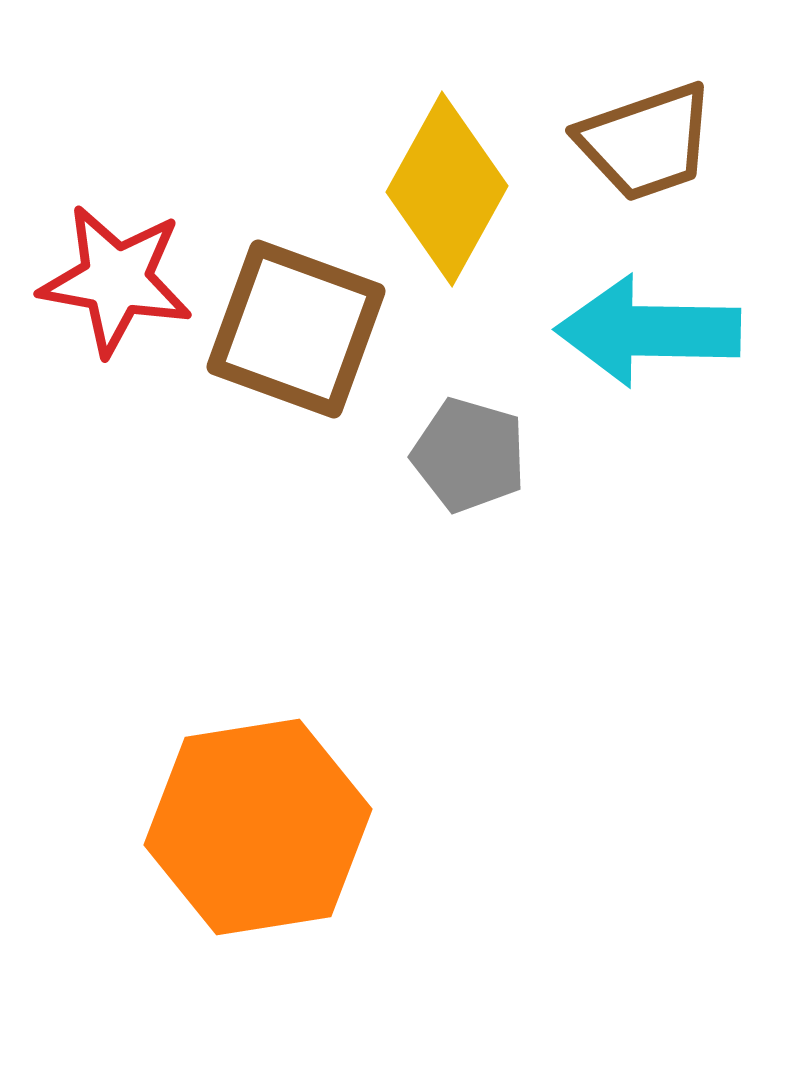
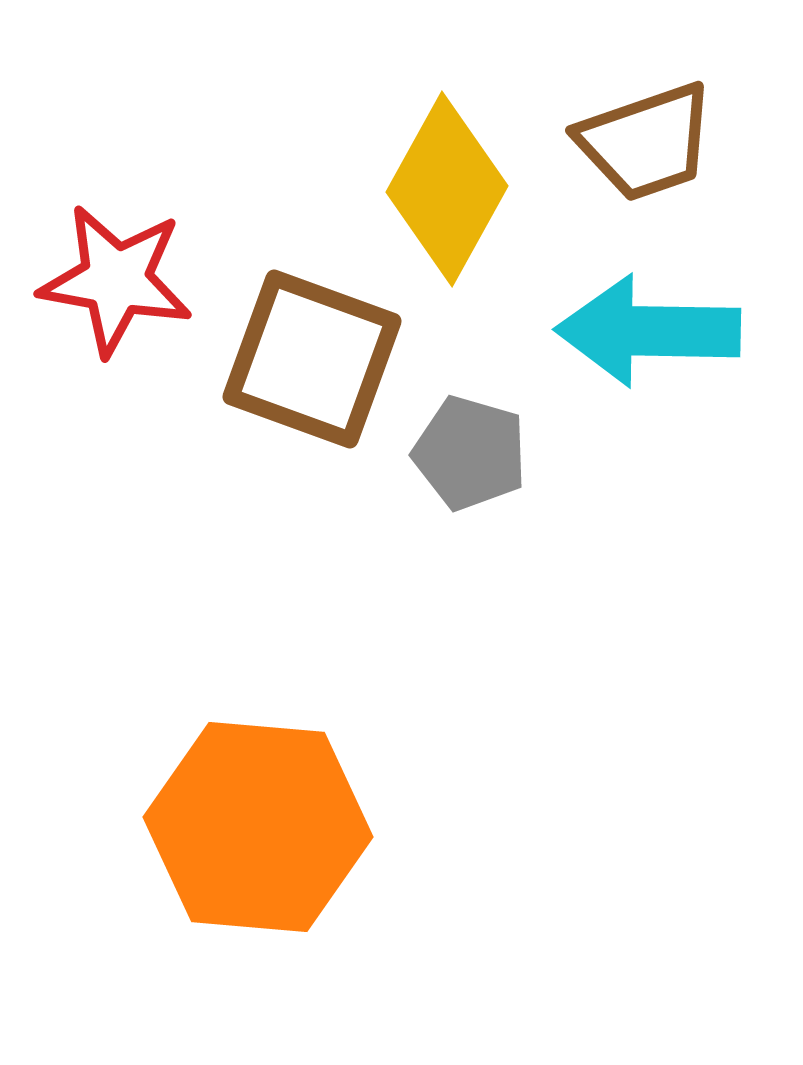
brown square: moved 16 px right, 30 px down
gray pentagon: moved 1 px right, 2 px up
orange hexagon: rotated 14 degrees clockwise
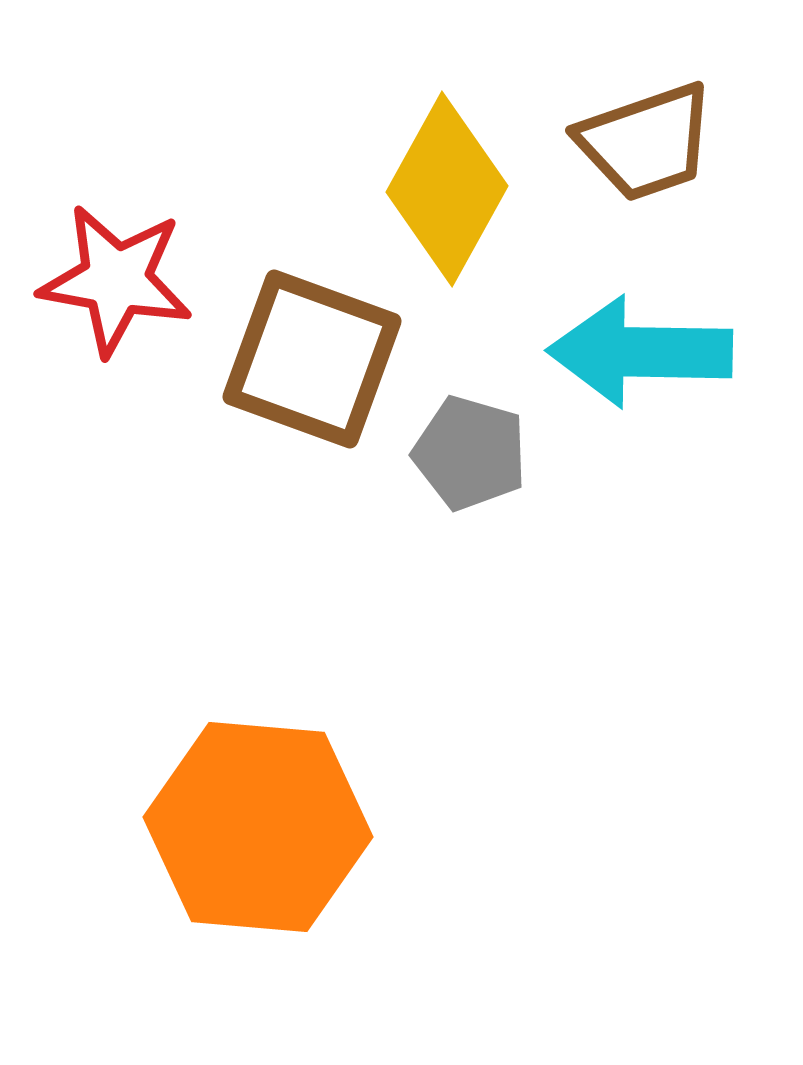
cyan arrow: moved 8 px left, 21 px down
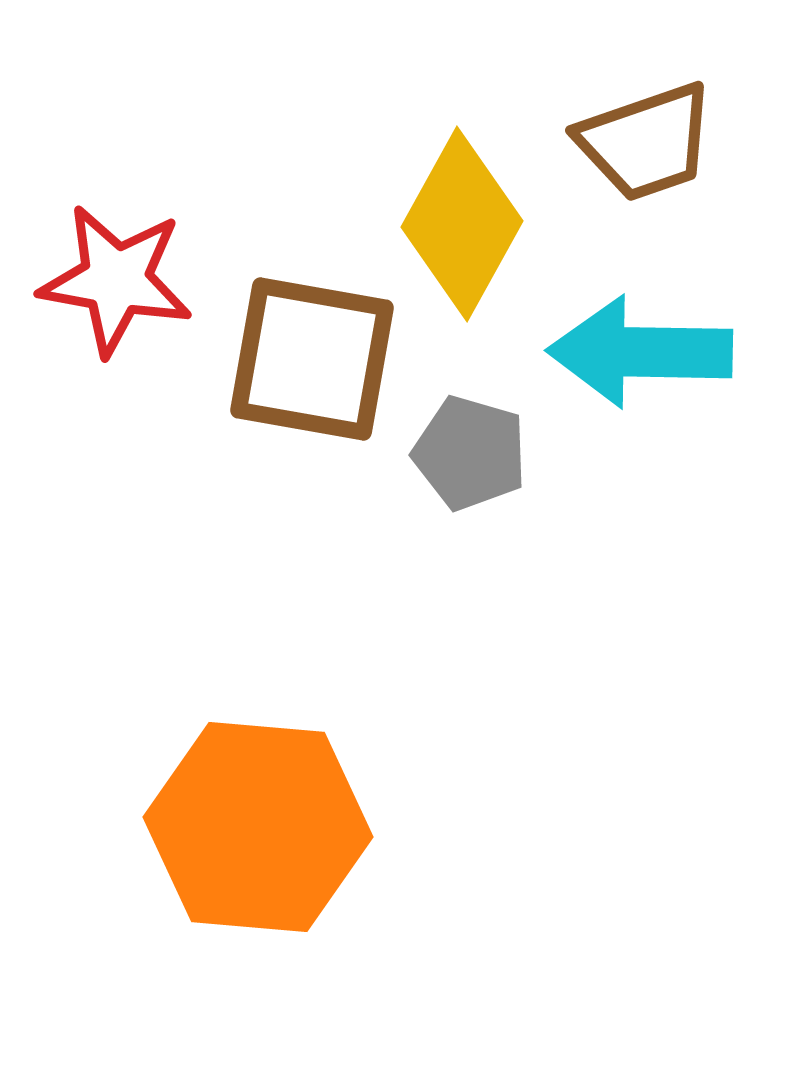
yellow diamond: moved 15 px right, 35 px down
brown square: rotated 10 degrees counterclockwise
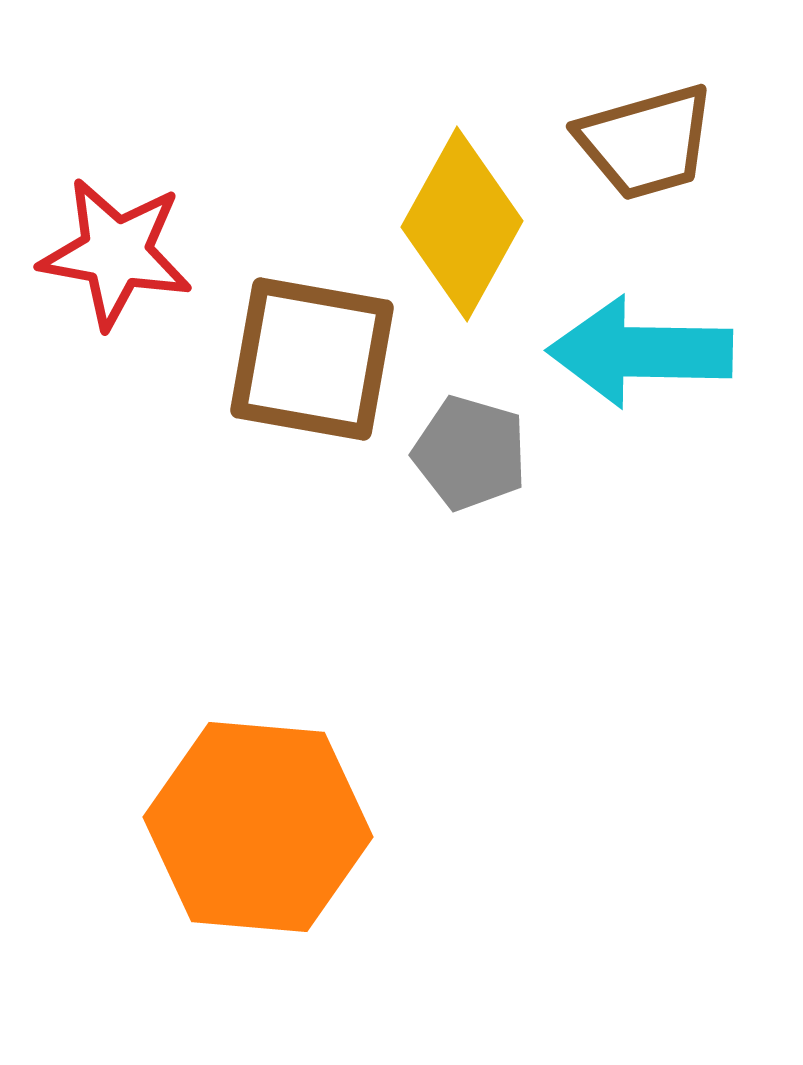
brown trapezoid: rotated 3 degrees clockwise
red star: moved 27 px up
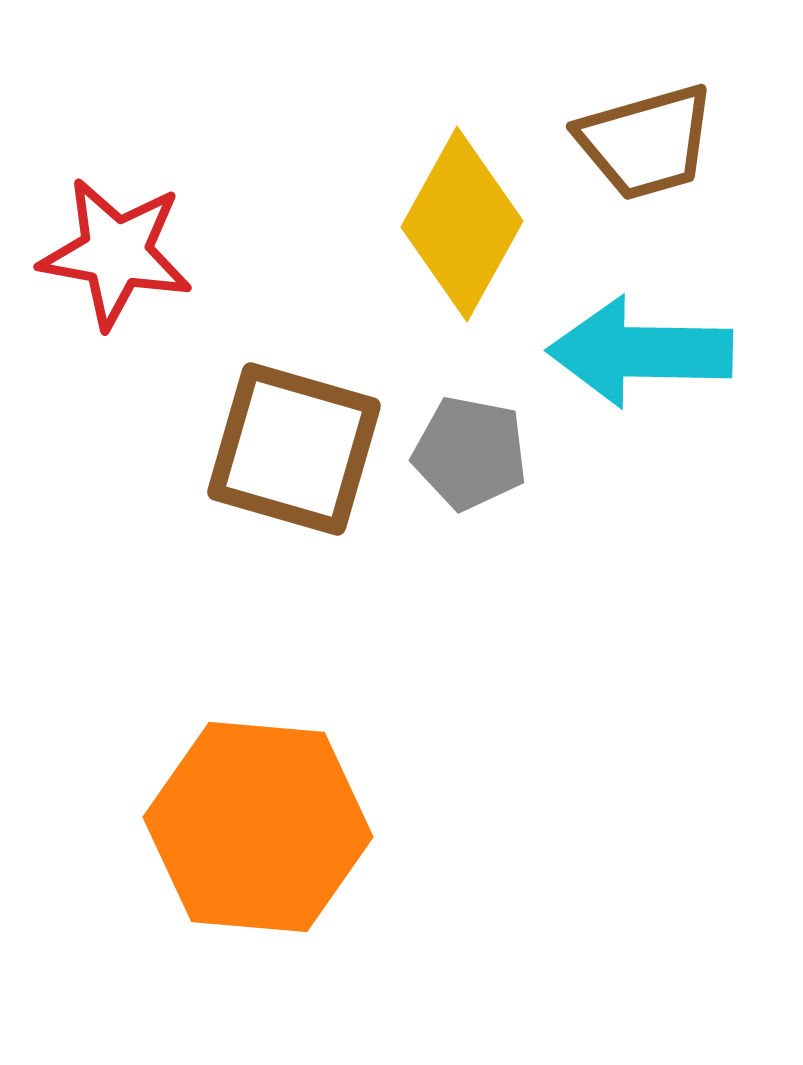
brown square: moved 18 px left, 90 px down; rotated 6 degrees clockwise
gray pentagon: rotated 5 degrees counterclockwise
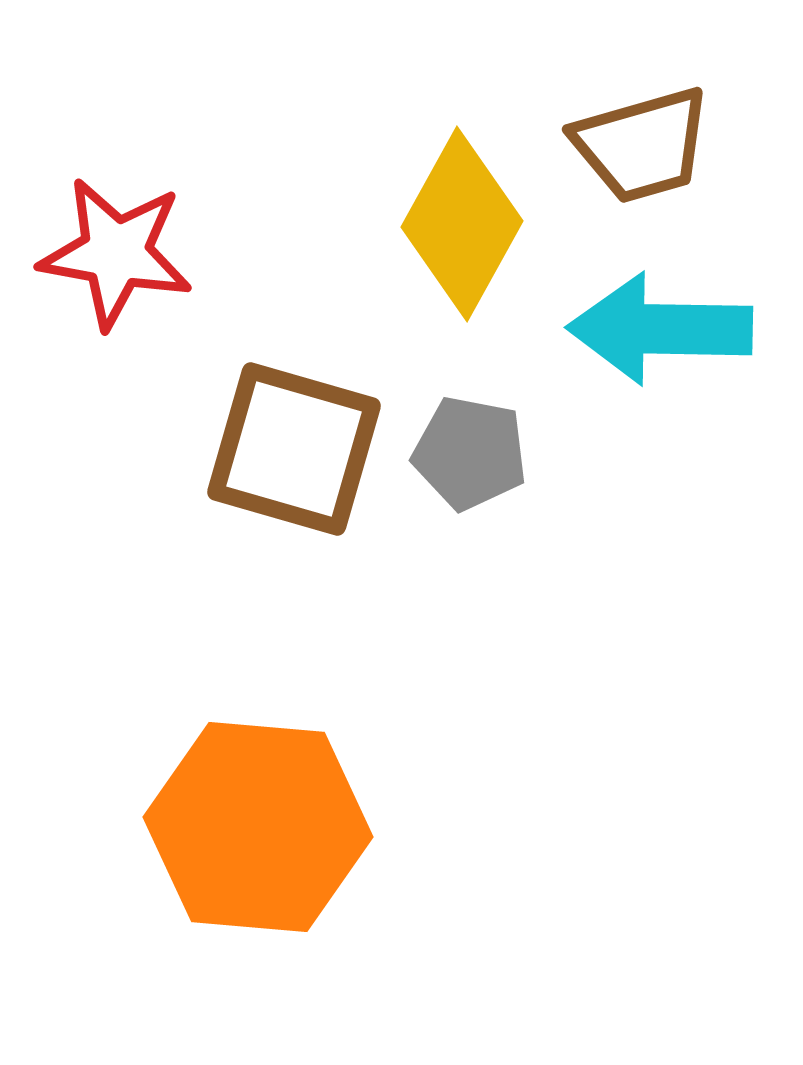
brown trapezoid: moved 4 px left, 3 px down
cyan arrow: moved 20 px right, 23 px up
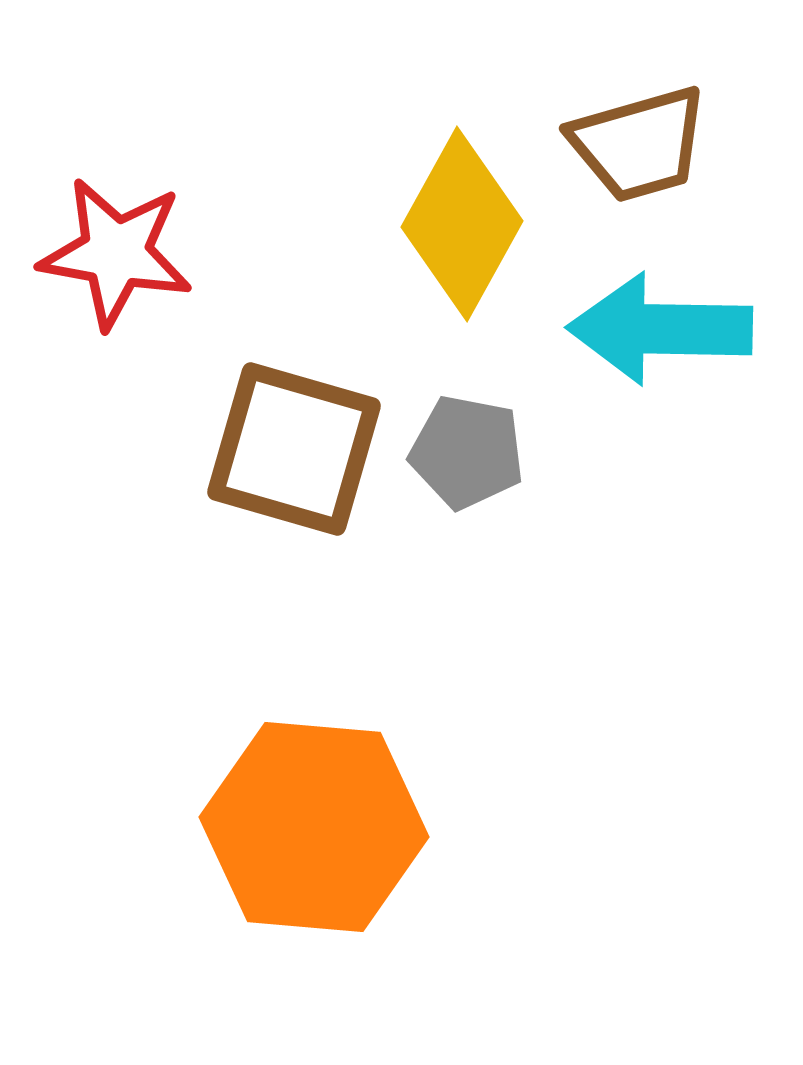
brown trapezoid: moved 3 px left, 1 px up
gray pentagon: moved 3 px left, 1 px up
orange hexagon: moved 56 px right
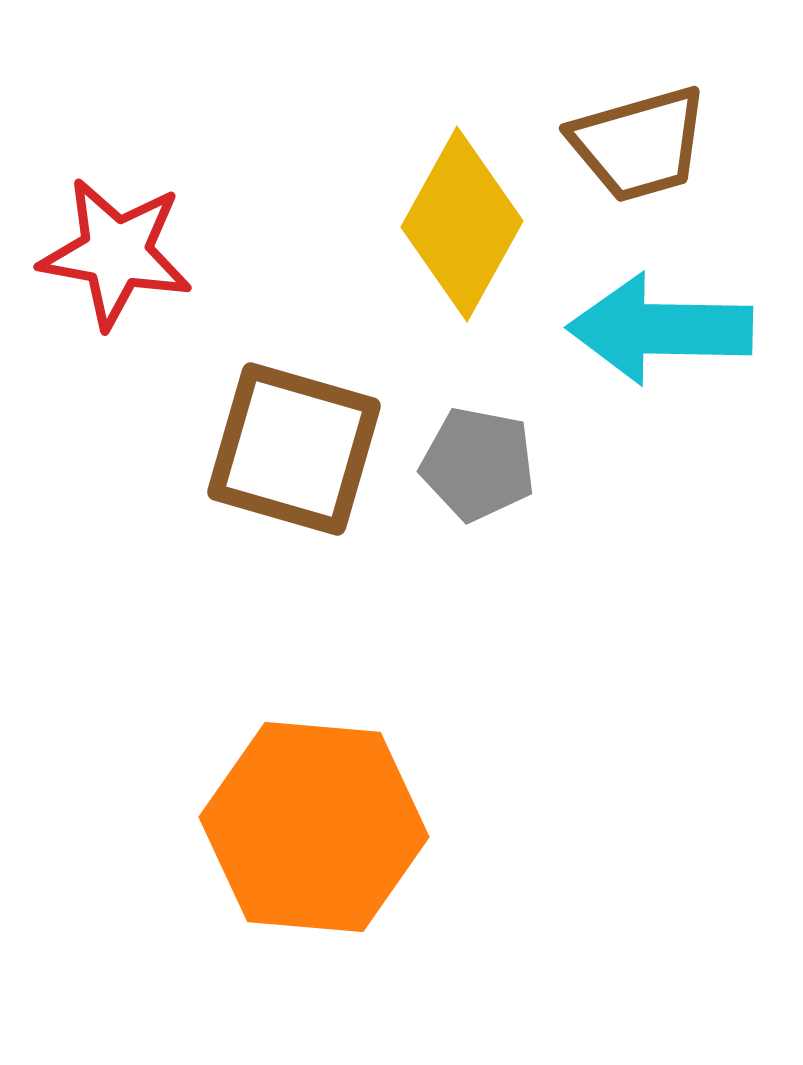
gray pentagon: moved 11 px right, 12 px down
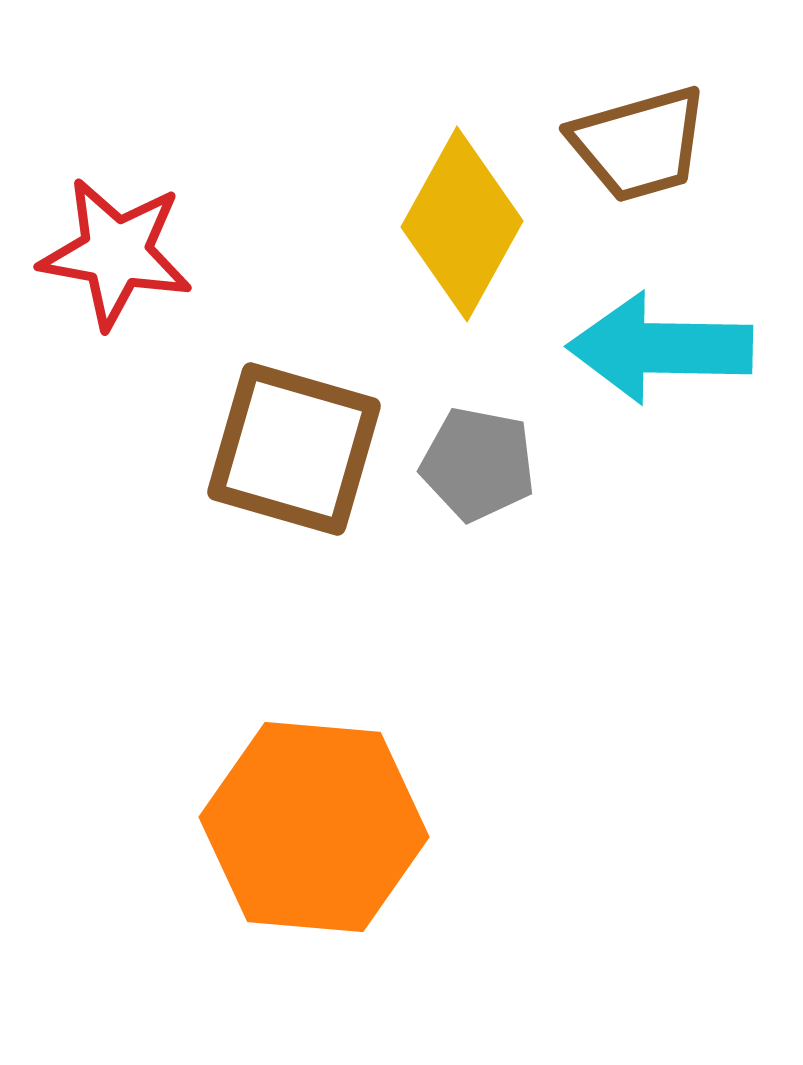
cyan arrow: moved 19 px down
